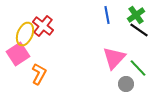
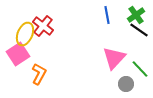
green line: moved 2 px right, 1 px down
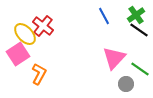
blue line: moved 3 px left, 1 px down; rotated 18 degrees counterclockwise
yellow ellipse: rotated 65 degrees counterclockwise
green line: rotated 12 degrees counterclockwise
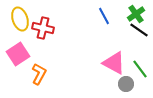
green cross: moved 1 px up
red cross: moved 2 px down; rotated 25 degrees counterclockwise
yellow ellipse: moved 5 px left, 15 px up; rotated 25 degrees clockwise
pink triangle: moved 5 px down; rotated 45 degrees counterclockwise
green line: rotated 18 degrees clockwise
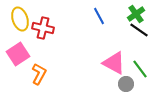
blue line: moved 5 px left
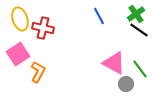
orange L-shape: moved 1 px left, 2 px up
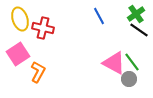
green line: moved 8 px left, 7 px up
gray circle: moved 3 px right, 5 px up
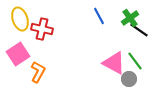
green cross: moved 6 px left, 4 px down
red cross: moved 1 px left, 1 px down
green line: moved 3 px right, 1 px up
